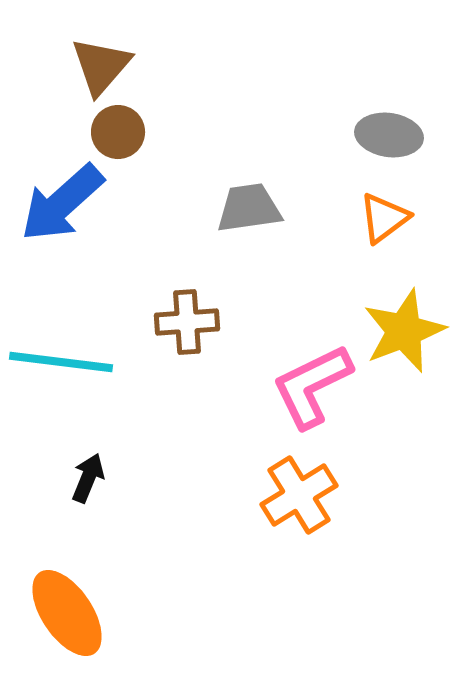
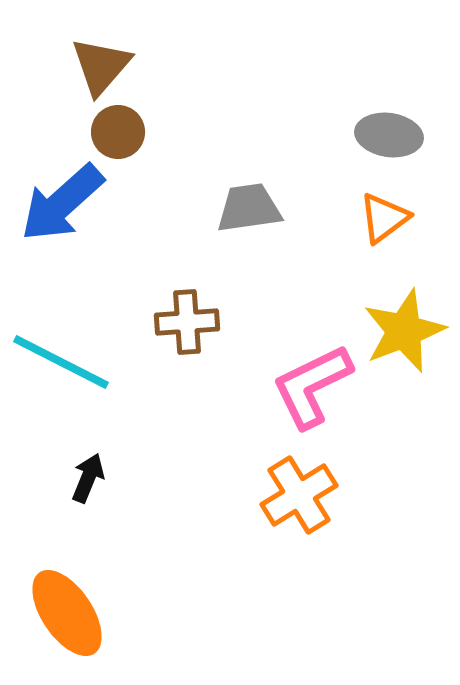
cyan line: rotated 20 degrees clockwise
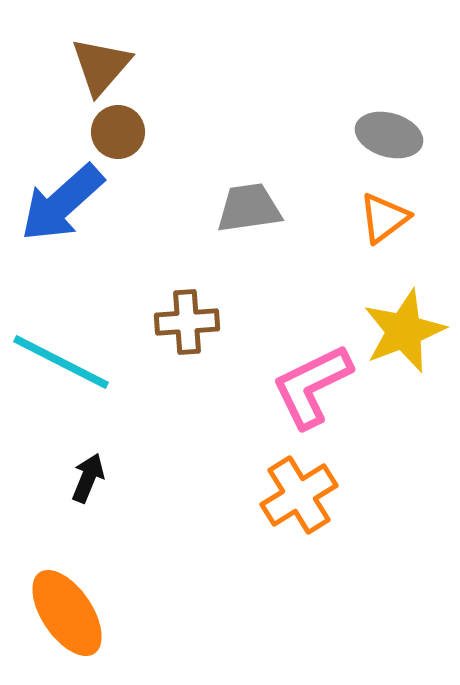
gray ellipse: rotated 8 degrees clockwise
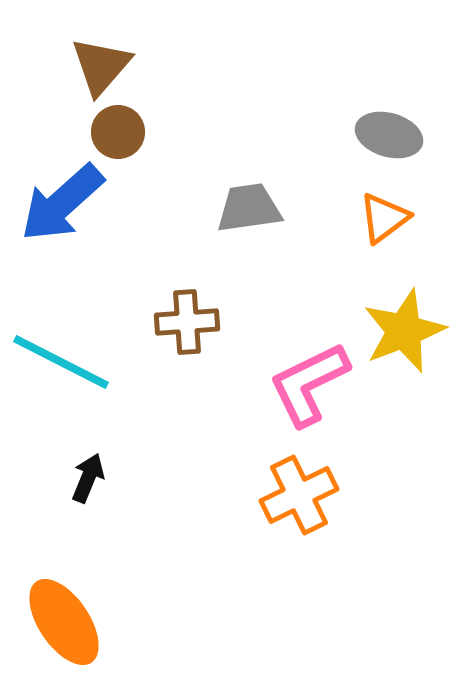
pink L-shape: moved 3 px left, 2 px up
orange cross: rotated 6 degrees clockwise
orange ellipse: moved 3 px left, 9 px down
